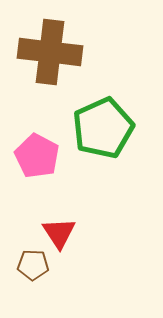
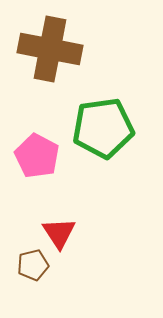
brown cross: moved 3 px up; rotated 4 degrees clockwise
green pentagon: rotated 16 degrees clockwise
brown pentagon: rotated 16 degrees counterclockwise
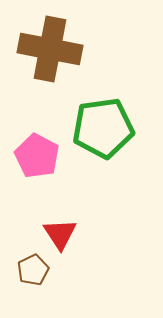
red triangle: moved 1 px right, 1 px down
brown pentagon: moved 5 px down; rotated 12 degrees counterclockwise
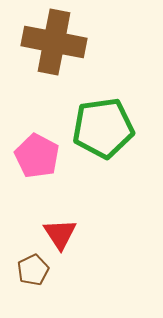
brown cross: moved 4 px right, 7 px up
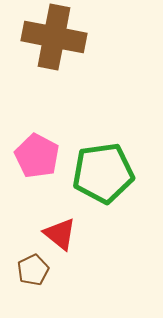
brown cross: moved 5 px up
green pentagon: moved 45 px down
red triangle: rotated 18 degrees counterclockwise
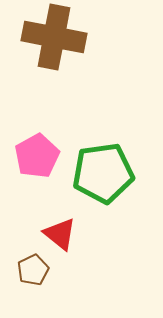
pink pentagon: rotated 15 degrees clockwise
